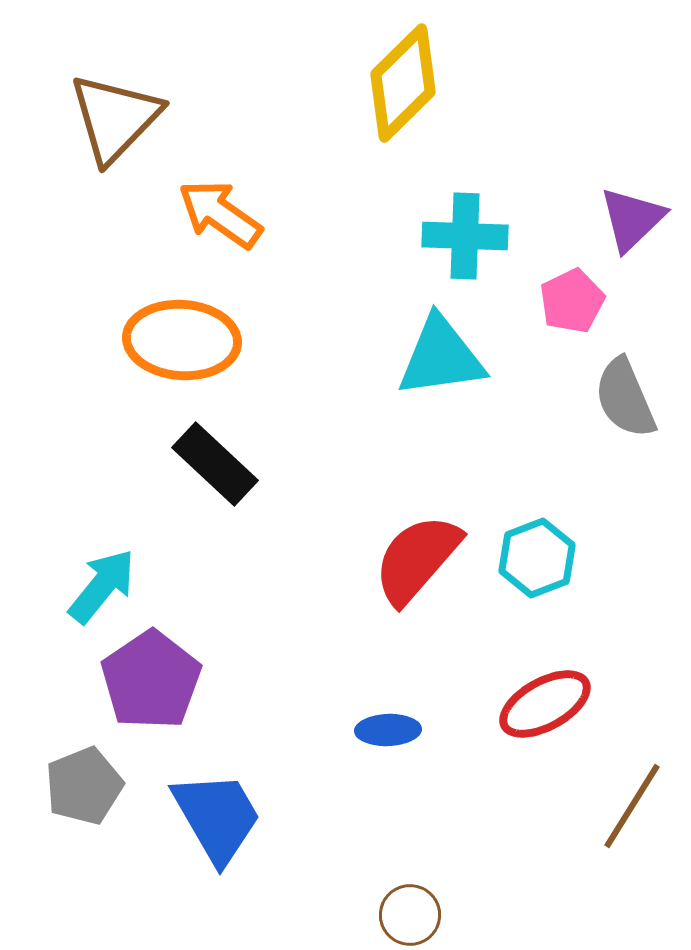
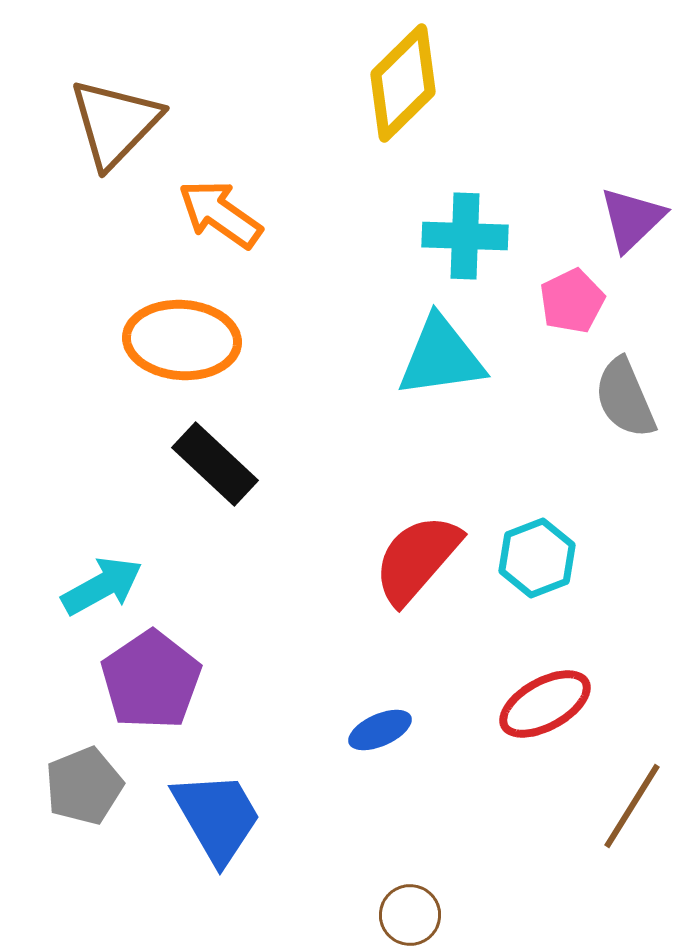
brown triangle: moved 5 px down
cyan arrow: rotated 22 degrees clockwise
blue ellipse: moved 8 px left; rotated 22 degrees counterclockwise
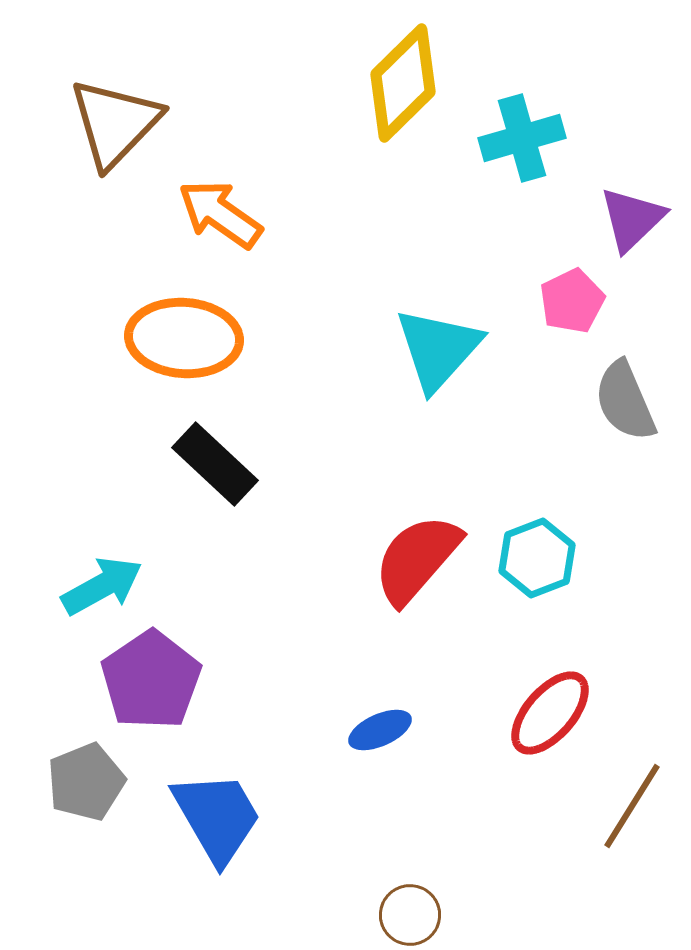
cyan cross: moved 57 px right, 98 px up; rotated 18 degrees counterclockwise
orange ellipse: moved 2 px right, 2 px up
cyan triangle: moved 3 px left, 8 px up; rotated 40 degrees counterclockwise
gray semicircle: moved 3 px down
red ellipse: moved 5 px right, 9 px down; rotated 20 degrees counterclockwise
gray pentagon: moved 2 px right, 4 px up
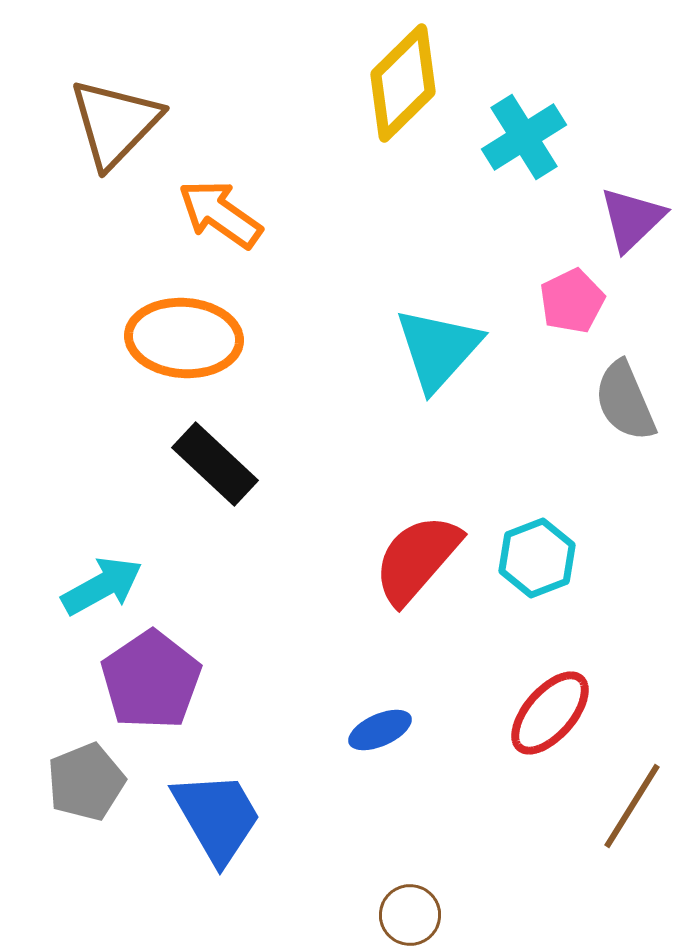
cyan cross: moved 2 px right, 1 px up; rotated 16 degrees counterclockwise
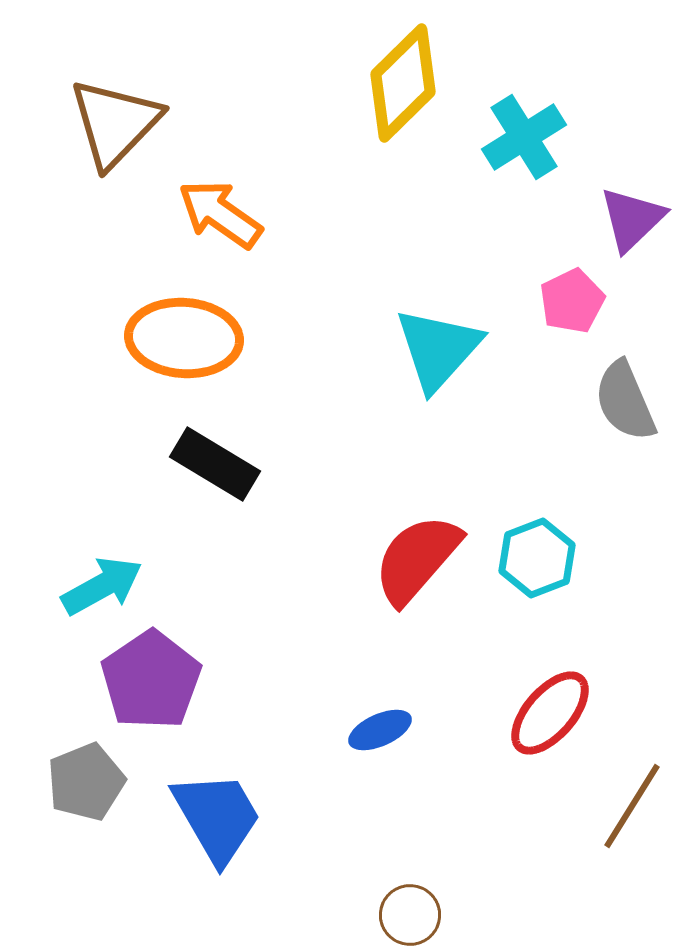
black rectangle: rotated 12 degrees counterclockwise
